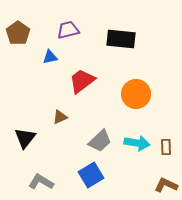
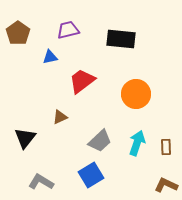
cyan arrow: rotated 80 degrees counterclockwise
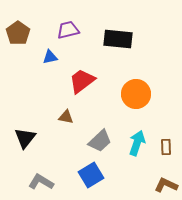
black rectangle: moved 3 px left
brown triangle: moved 6 px right; rotated 35 degrees clockwise
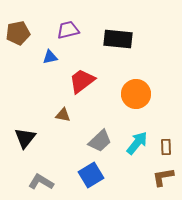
brown pentagon: rotated 25 degrees clockwise
brown triangle: moved 3 px left, 2 px up
cyan arrow: rotated 20 degrees clockwise
brown L-shape: moved 3 px left, 8 px up; rotated 35 degrees counterclockwise
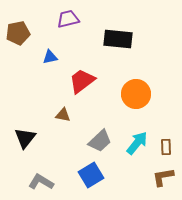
purple trapezoid: moved 11 px up
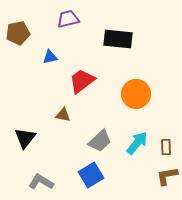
brown L-shape: moved 4 px right, 1 px up
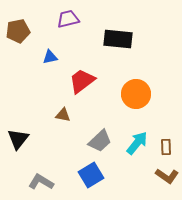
brown pentagon: moved 2 px up
black triangle: moved 7 px left, 1 px down
brown L-shape: rotated 135 degrees counterclockwise
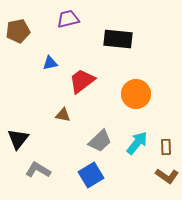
blue triangle: moved 6 px down
gray L-shape: moved 3 px left, 12 px up
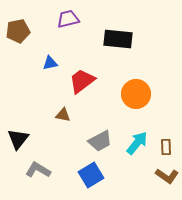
gray trapezoid: rotated 15 degrees clockwise
